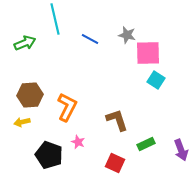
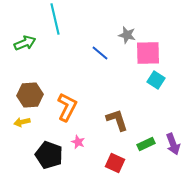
blue line: moved 10 px right, 14 px down; rotated 12 degrees clockwise
purple arrow: moved 8 px left, 6 px up
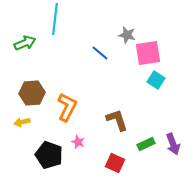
cyan line: rotated 20 degrees clockwise
pink square: rotated 8 degrees counterclockwise
brown hexagon: moved 2 px right, 2 px up
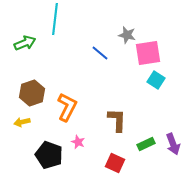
brown hexagon: rotated 15 degrees counterclockwise
brown L-shape: rotated 20 degrees clockwise
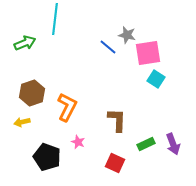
blue line: moved 8 px right, 6 px up
cyan square: moved 1 px up
black pentagon: moved 2 px left, 2 px down
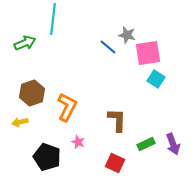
cyan line: moved 2 px left
yellow arrow: moved 2 px left
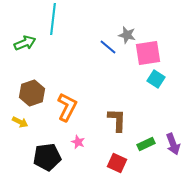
yellow arrow: rotated 140 degrees counterclockwise
black pentagon: rotated 28 degrees counterclockwise
red square: moved 2 px right
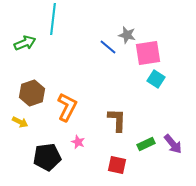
purple arrow: rotated 20 degrees counterclockwise
red square: moved 2 px down; rotated 12 degrees counterclockwise
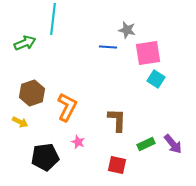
gray star: moved 5 px up
blue line: rotated 36 degrees counterclockwise
black pentagon: moved 2 px left
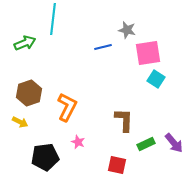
blue line: moved 5 px left; rotated 18 degrees counterclockwise
brown hexagon: moved 3 px left
brown L-shape: moved 7 px right
purple arrow: moved 1 px right, 1 px up
